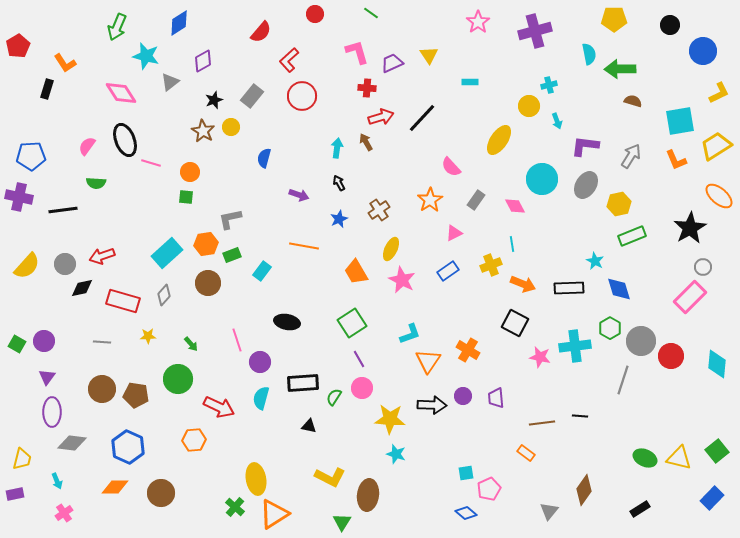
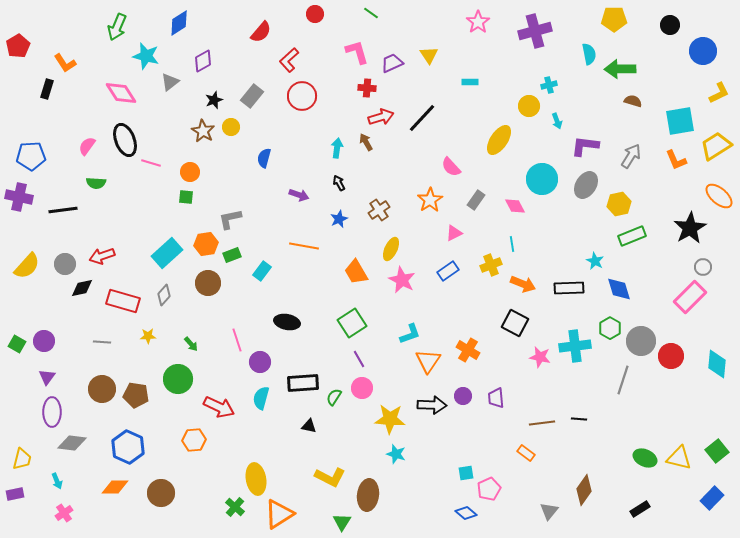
black line at (580, 416): moved 1 px left, 3 px down
orange triangle at (274, 514): moved 5 px right
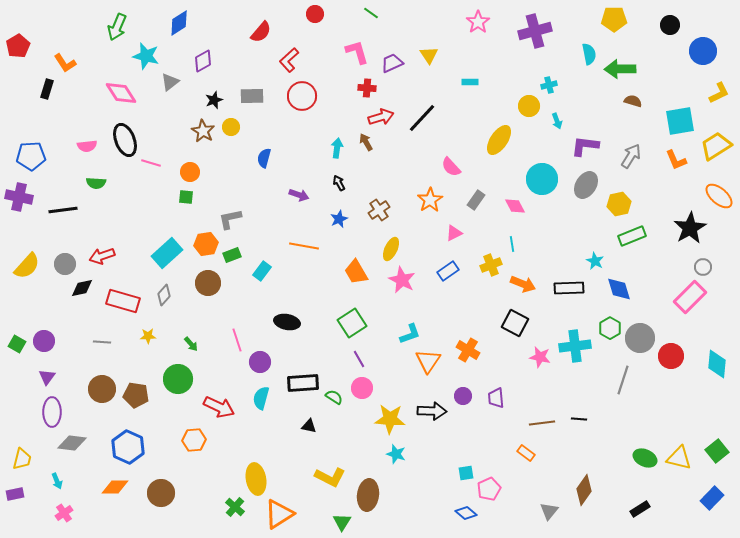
gray rectangle at (252, 96): rotated 50 degrees clockwise
pink semicircle at (87, 146): rotated 132 degrees counterclockwise
gray circle at (641, 341): moved 1 px left, 3 px up
green semicircle at (334, 397): rotated 90 degrees clockwise
black arrow at (432, 405): moved 6 px down
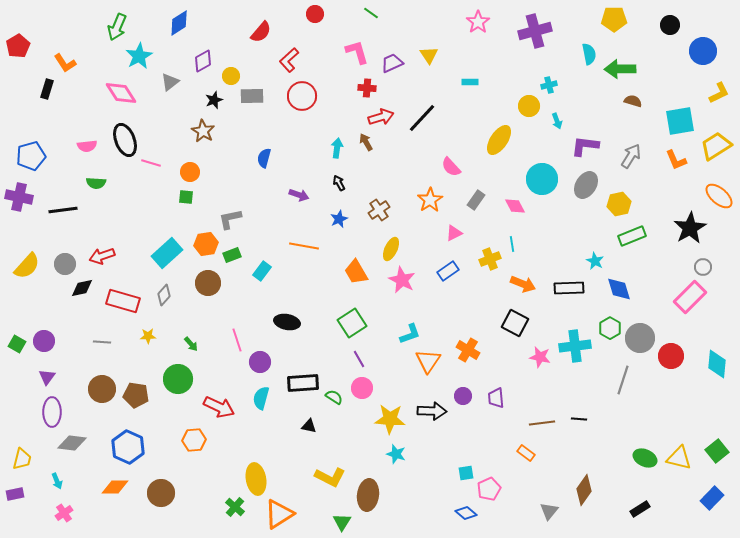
cyan star at (146, 56): moved 7 px left; rotated 28 degrees clockwise
yellow circle at (231, 127): moved 51 px up
blue pentagon at (31, 156): rotated 12 degrees counterclockwise
yellow cross at (491, 265): moved 1 px left, 6 px up
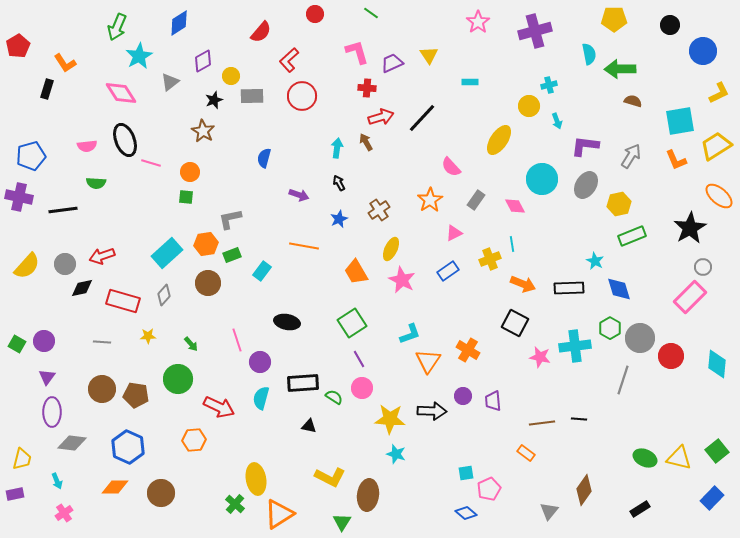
purple trapezoid at (496, 398): moved 3 px left, 3 px down
green cross at (235, 507): moved 3 px up
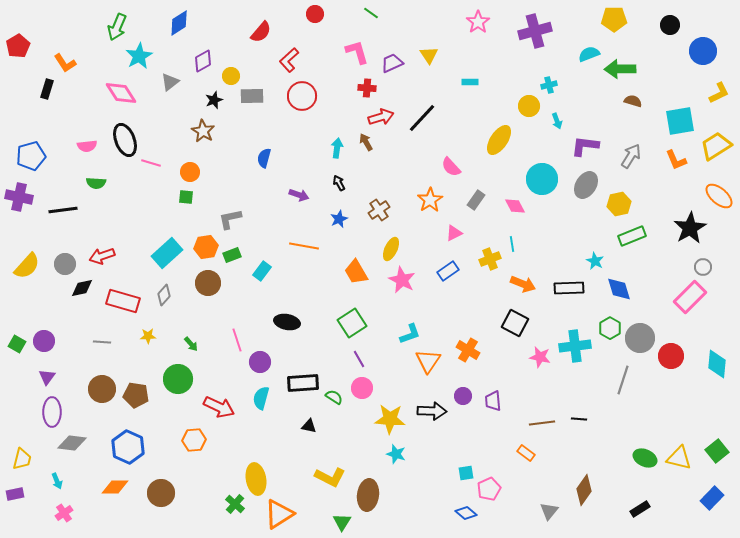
cyan semicircle at (589, 54): rotated 100 degrees counterclockwise
orange hexagon at (206, 244): moved 3 px down
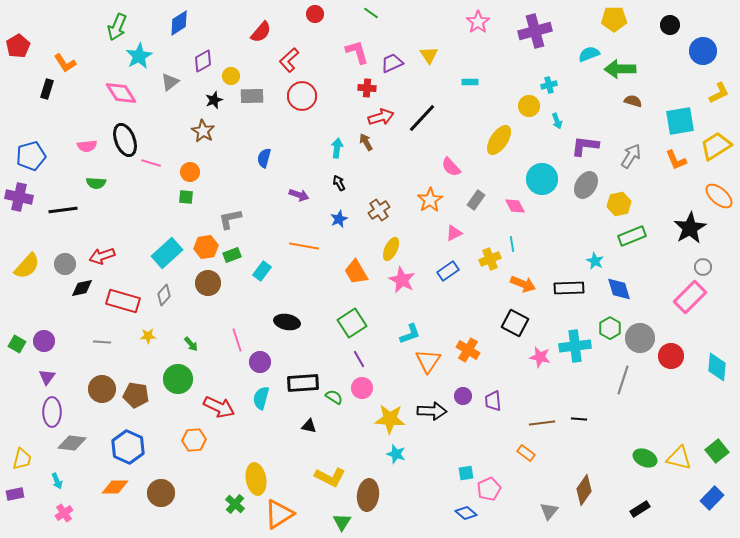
cyan diamond at (717, 364): moved 3 px down
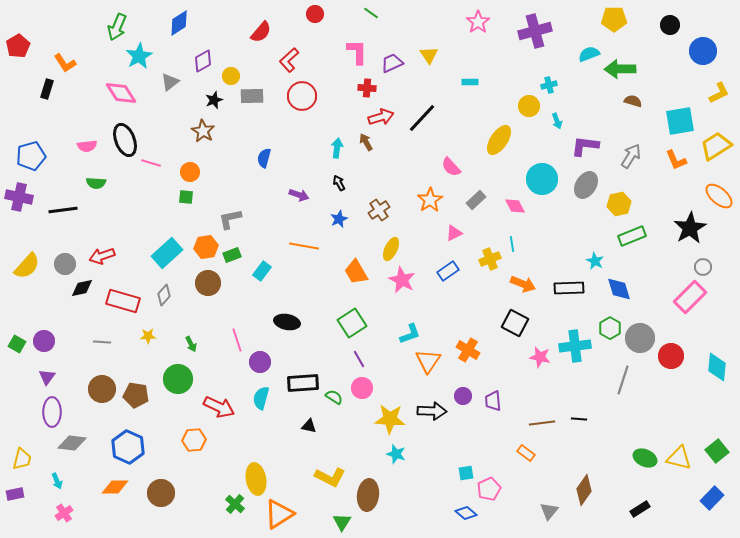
pink L-shape at (357, 52): rotated 16 degrees clockwise
gray rectangle at (476, 200): rotated 12 degrees clockwise
green arrow at (191, 344): rotated 14 degrees clockwise
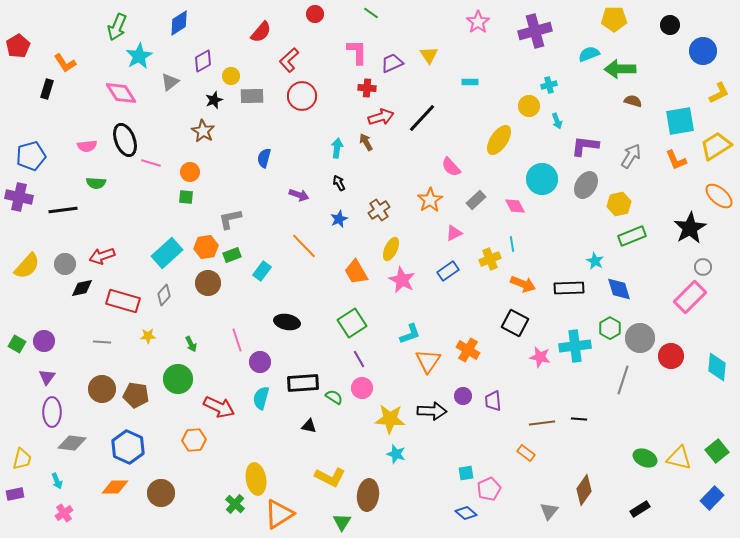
orange line at (304, 246): rotated 36 degrees clockwise
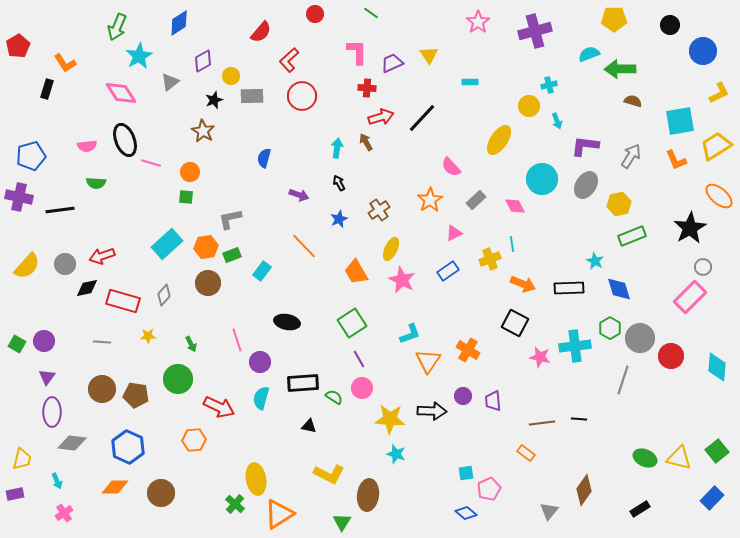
black line at (63, 210): moved 3 px left
cyan rectangle at (167, 253): moved 9 px up
black diamond at (82, 288): moved 5 px right
yellow L-shape at (330, 477): moved 1 px left, 3 px up
